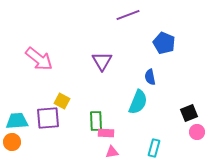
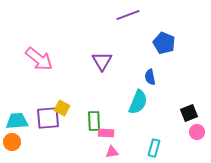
yellow square: moved 7 px down
green rectangle: moved 2 px left
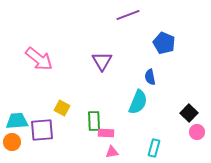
black square: rotated 24 degrees counterclockwise
purple square: moved 6 px left, 12 px down
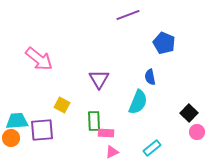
purple triangle: moved 3 px left, 18 px down
yellow square: moved 3 px up
orange circle: moved 1 px left, 4 px up
cyan rectangle: moved 2 px left; rotated 36 degrees clockwise
pink triangle: rotated 16 degrees counterclockwise
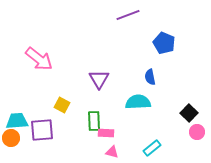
cyan semicircle: rotated 115 degrees counterclockwise
pink triangle: rotated 40 degrees clockwise
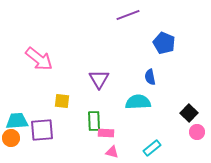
yellow square: moved 4 px up; rotated 21 degrees counterclockwise
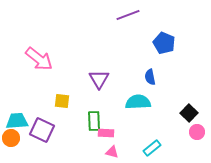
purple square: rotated 30 degrees clockwise
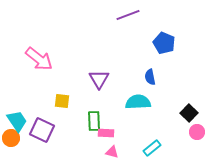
cyan trapezoid: rotated 60 degrees clockwise
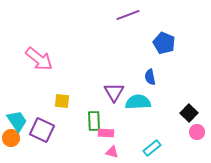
purple triangle: moved 15 px right, 13 px down
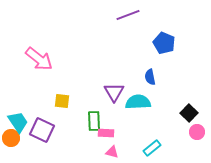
cyan trapezoid: moved 1 px right, 1 px down
